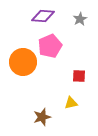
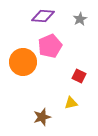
red square: rotated 24 degrees clockwise
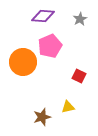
yellow triangle: moved 3 px left, 4 px down
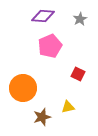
orange circle: moved 26 px down
red square: moved 1 px left, 2 px up
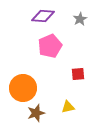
red square: rotated 32 degrees counterclockwise
brown star: moved 6 px left, 4 px up
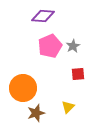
gray star: moved 7 px left, 27 px down
yellow triangle: rotated 32 degrees counterclockwise
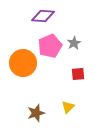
gray star: moved 1 px right, 3 px up
orange circle: moved 25 px up
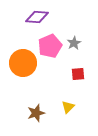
purple diamond: moved 6 px left, 1 px down
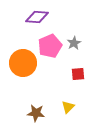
brown star: rotated 24 degrees clockwise
